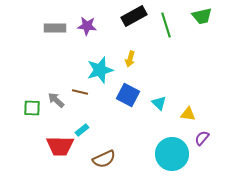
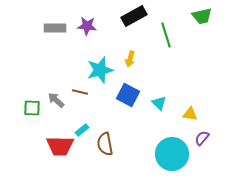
green line: moved 10 px down
yellow triangle: moved 2 px right
brown semicircle: moved 1 px right, 15 px up; rotated 105 degrees clockwise
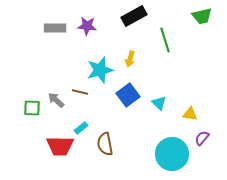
green line: moved 1 px left, 5 px down
blue square: rotated 25 degrees clockwise
cyan rectangle: moved 1 px left, 2 px up
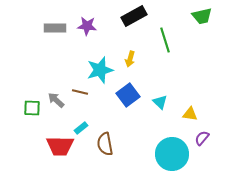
cyan triangle: moved 1 px right, 1 px up
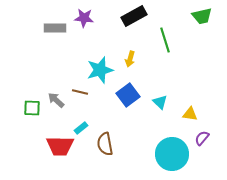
purple star: moved 3 px left, 8 px up
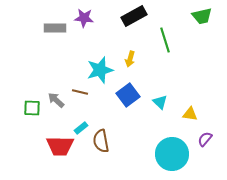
purple semicircle: moved 3 px right, 1 px down
brown semicircle: moved 4 px left, 3 px up
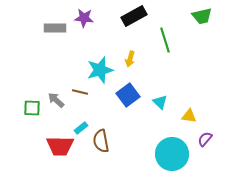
yellow triangle: moved 1 px left, 2 px down
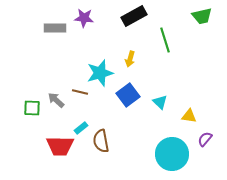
cyan star: moved 3 px down
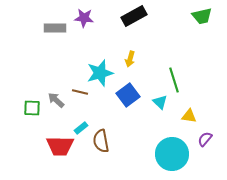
green line: moved 9 px right, 40 px down
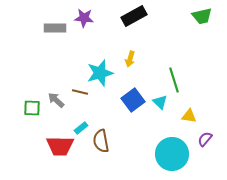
blue square: moved 5 px right, 5 px down
